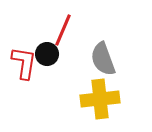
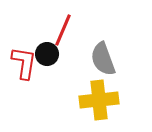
yellow cross: moved 1 px left, 1 px down
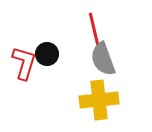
red line: moved 31 px right, 1 px up; rotated 36 degrees counterclockwise
red L-shape: rotated 8 degrees clockwise
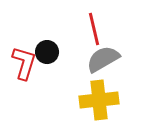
black circle: moved 2 px up
gray semicircle: rotated 80 degrees clockwise
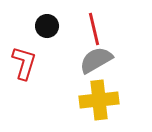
black circle: moved 26 px up
gray semicircle: moved 7 px left, 1 px down
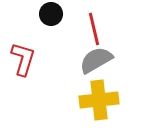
black circle: moved 4 px right, 12 px up
red L-shape: moved 1 px left, 4 px up
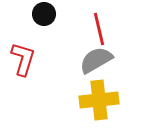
black circle: moved 7 px left
red line: moved 5 px right
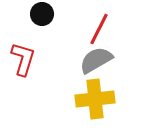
black circle: moved 2 px left
red line: rotated 40 degrees clockwise
yellow cross: moved 4 px left, 1 px up
